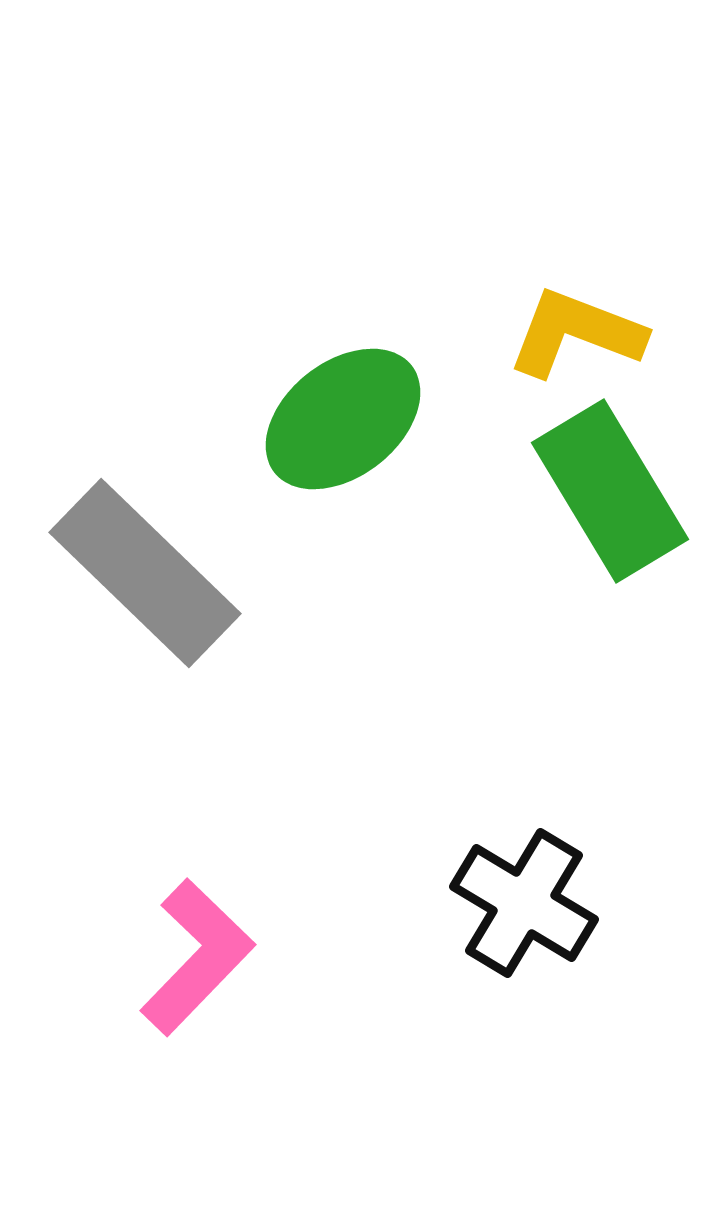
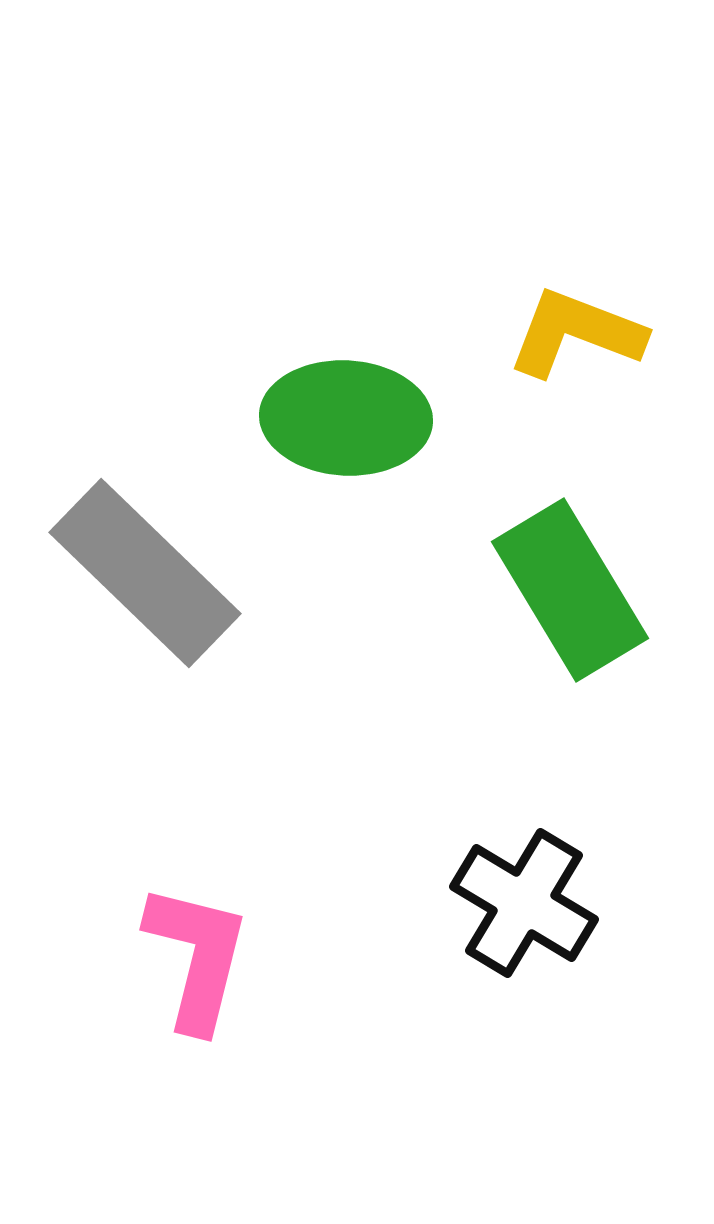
green ellipse: moved 3 px right, 1 px up; rotated 41 degrees clockwise
green rectangle: moved 40 px left, 99 px down
pink L-shape: rotated 30 degrees counterclockwise
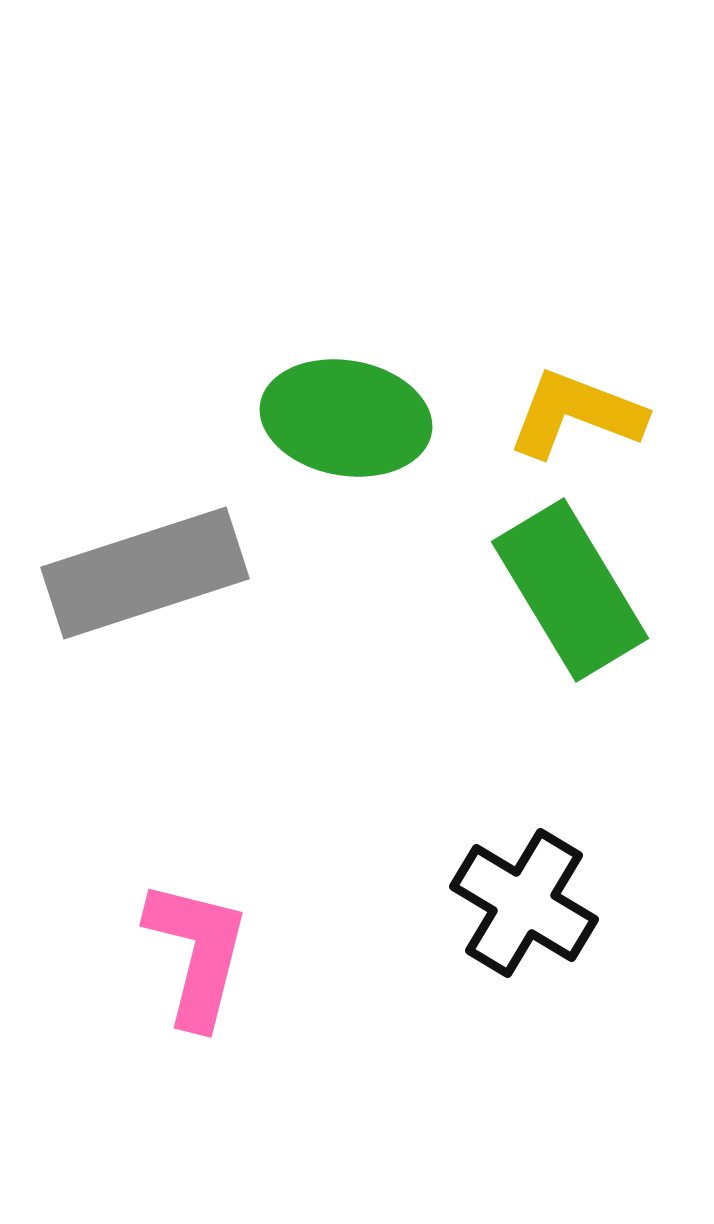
yellow L-shape: moved 81 px down
green ellipse: rotated 7 degrees clockwise
gray rectangle: rotated 62 degrees counterclockwise
pink L-shape: moved 4 px up
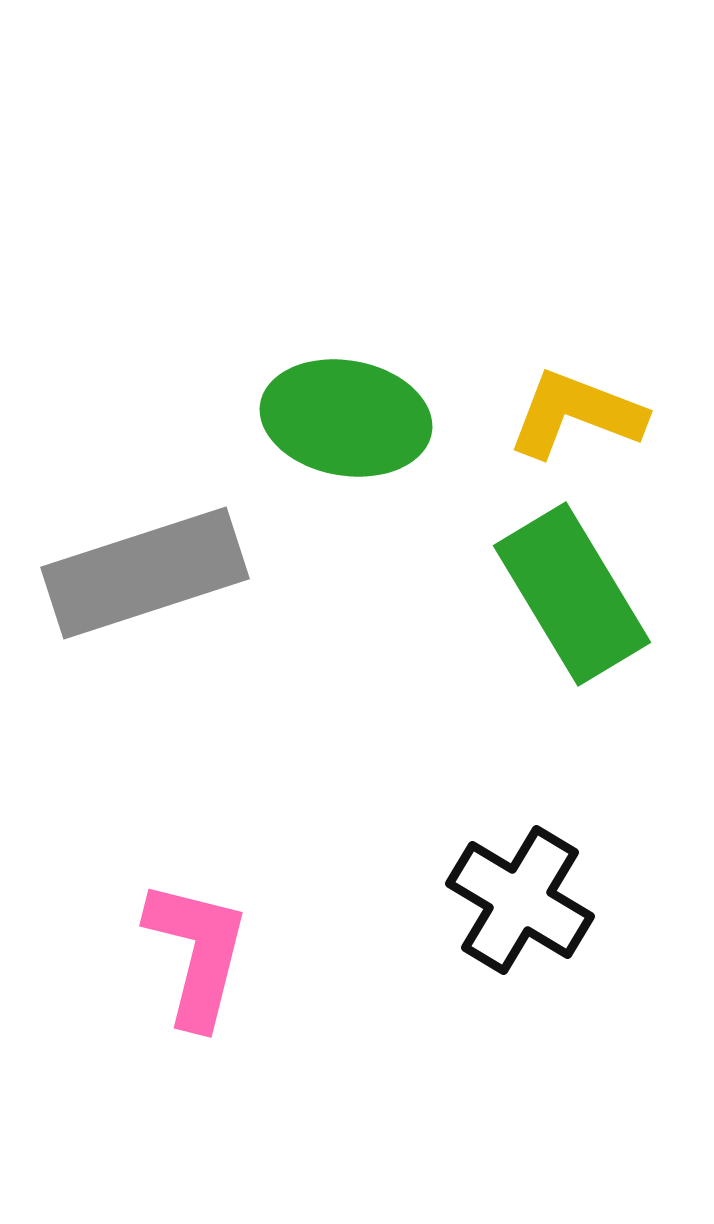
green rectangle: moved 2 px right, 4 px down
black cross: moved 4 px left, 3 px up
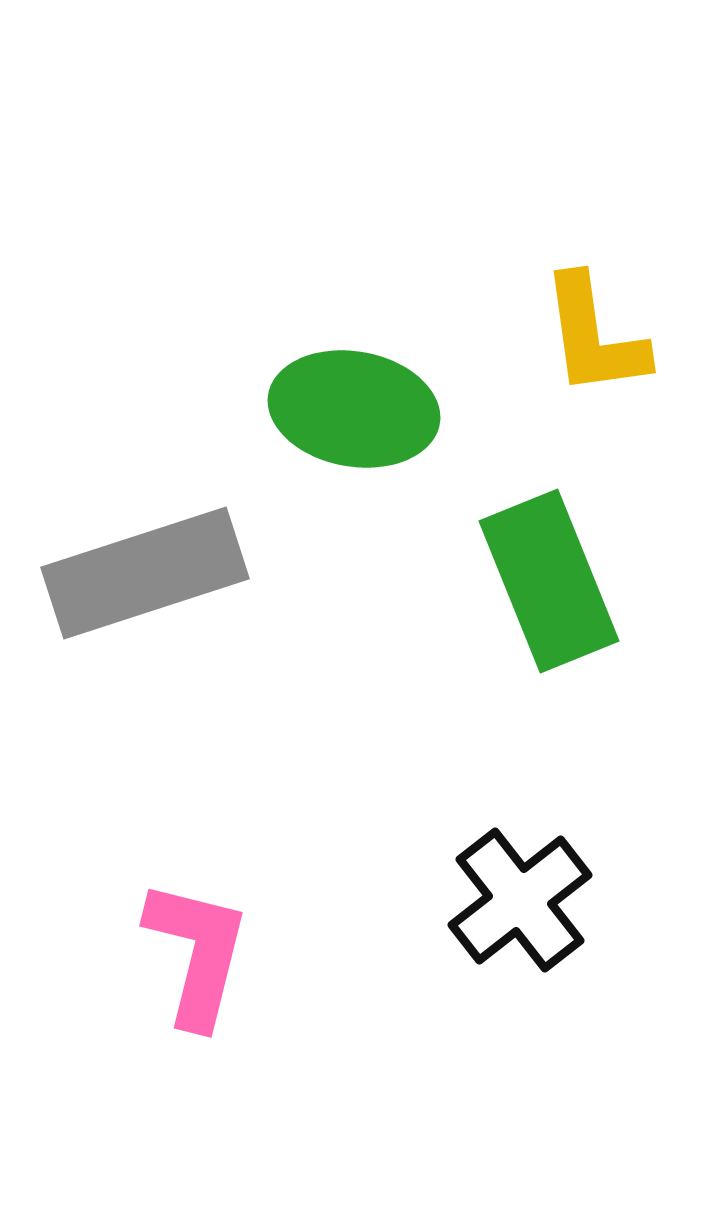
yellow L-shape: moved 18 px right, 78 px up; rotated 119 degrees counterclockwise
green ellipse: moved 8 px right, 9 px up
green rectangle: moved 23 px left, 13 px up; rotated 9 degrees clockwise
black cross: rotated 21 degrees clockwise
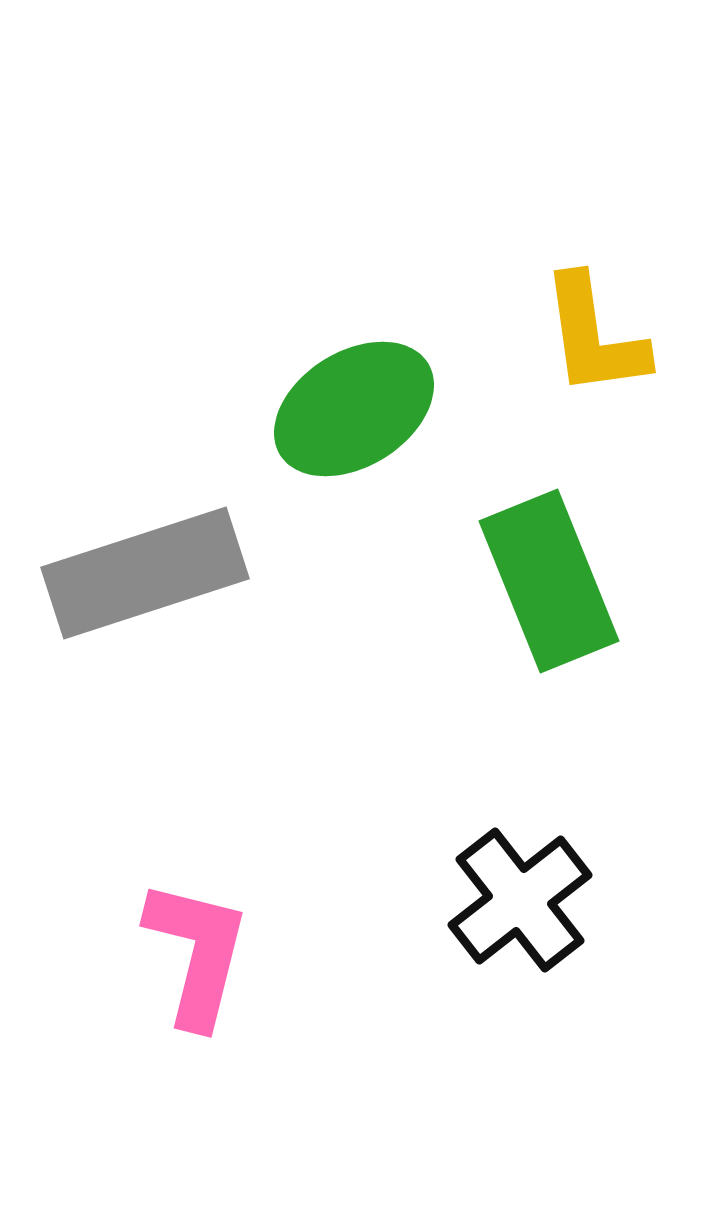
green ellipse: rotated 42 degrees counterclockwise
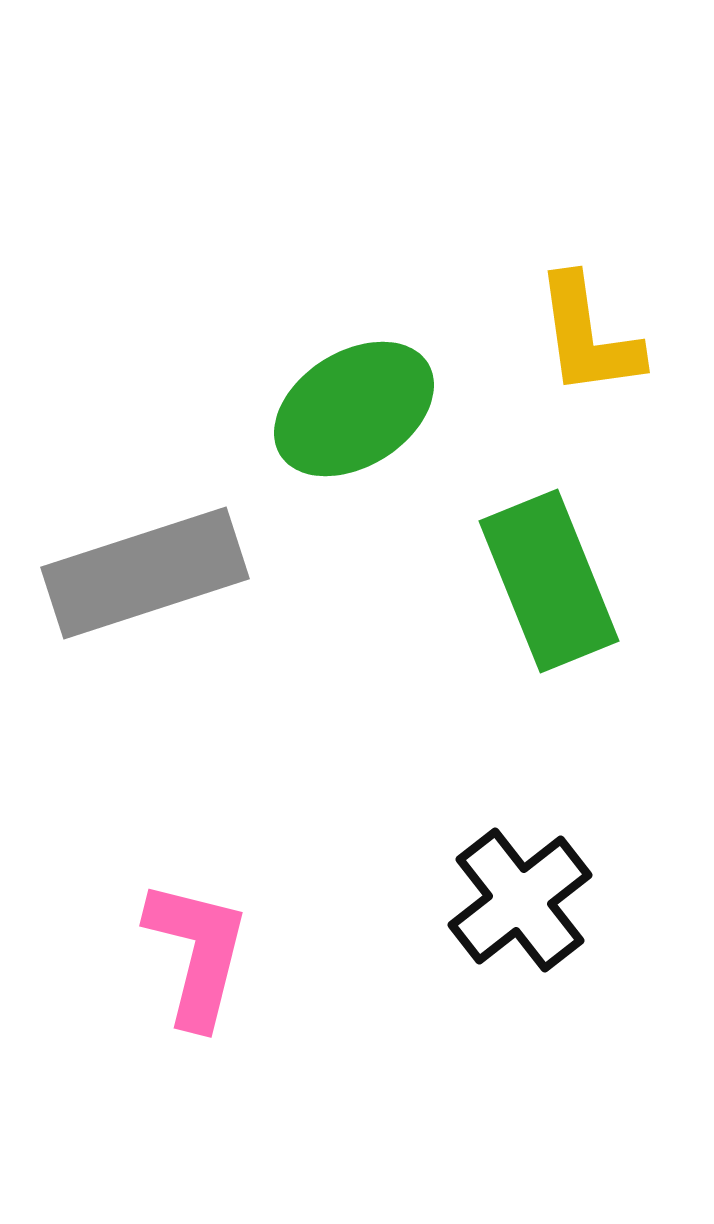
yellow L-shape: moved 6 px left
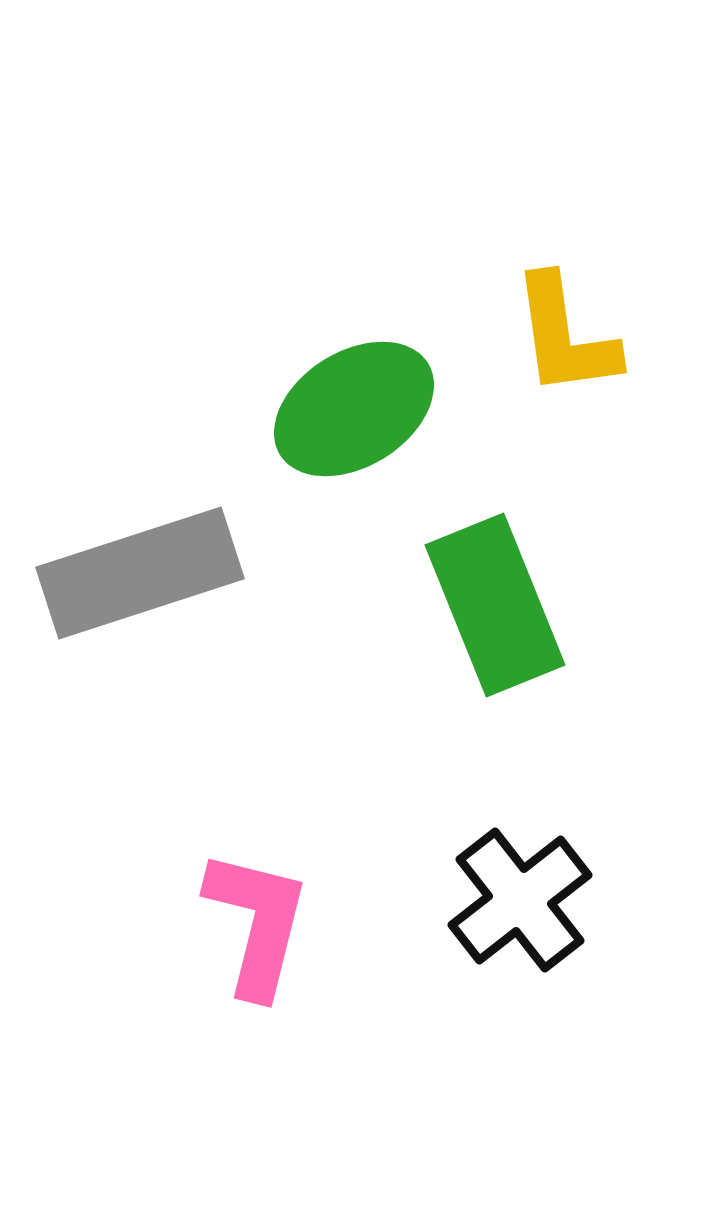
yellow L-shape: moved 23 px left
gray rectangle: moved 5 px left
green rectangle: moved 54 px left, 24 px down
pink L-shape: moved 60 px right, 30 px up
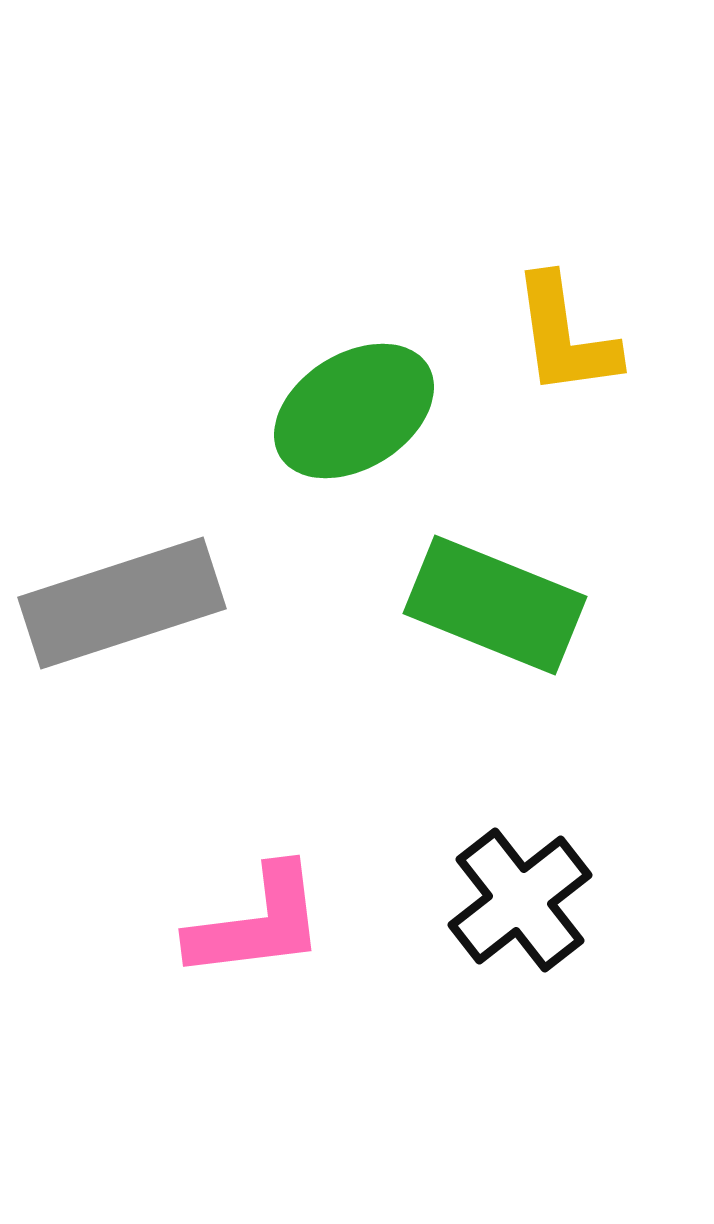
green ellipse: moved 2 px down
gray rectangle: moved 18 px left, 30 px down
green rectangle: rotated 46 degrees counterclockwise
pink L-shape: rotated 69 degrees clockwise
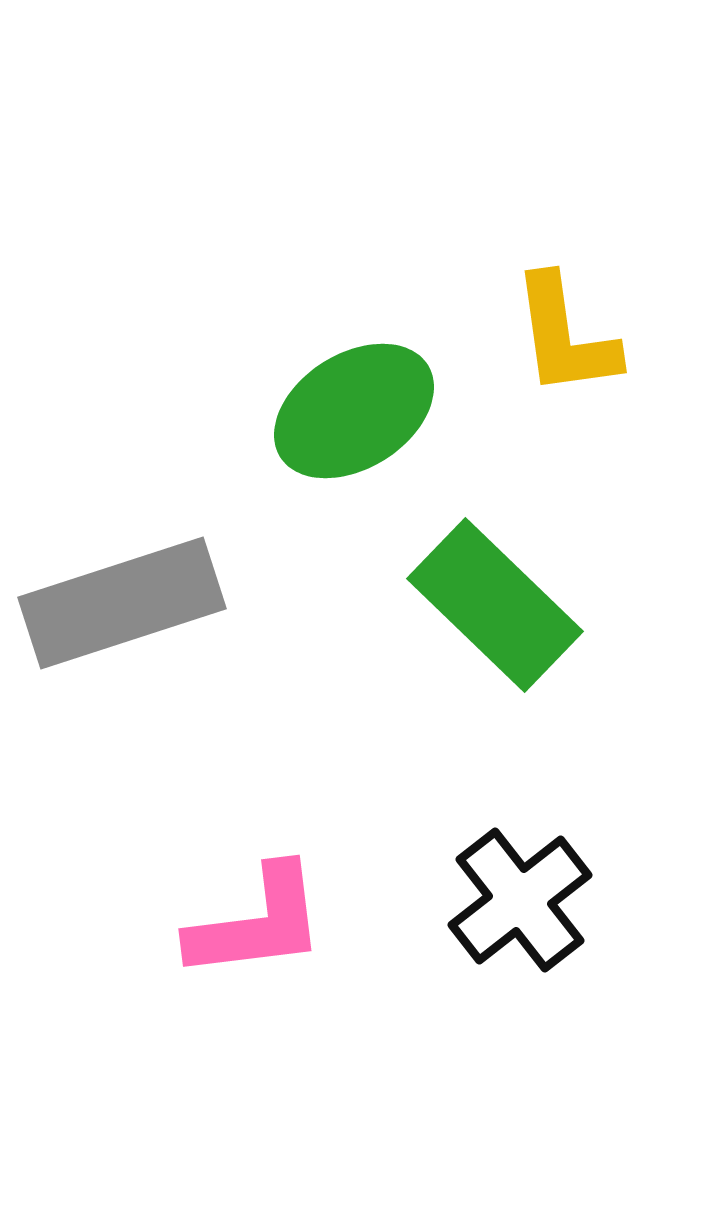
green rectangle: rotated 22 degrees clockwise
